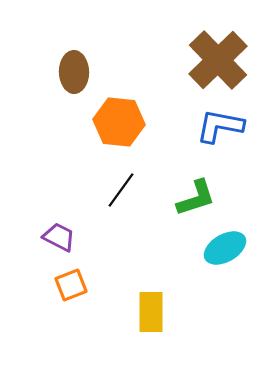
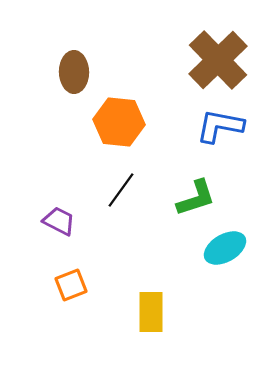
purple trapezoid: moved 16 px up
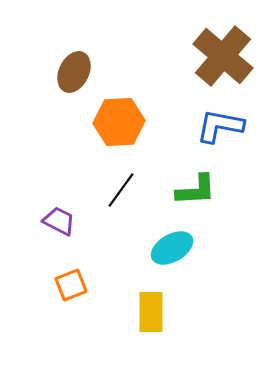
brown cross: moved 5 px right, 4 px up; rotated 6 degrees counterclockwise
brown ellipse: rotated 27 degrees clockwise
orange hexagon: rotated 9 degrees counterclockwise
green L-shape: moved 8 px up; rotated 15 degrees clockwise
cyan ellipse: moved 53 px left
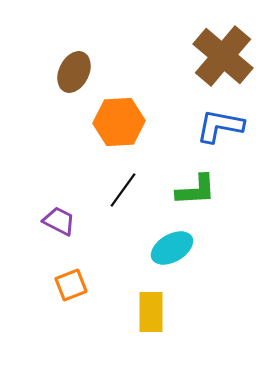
black line: moved 2 px right
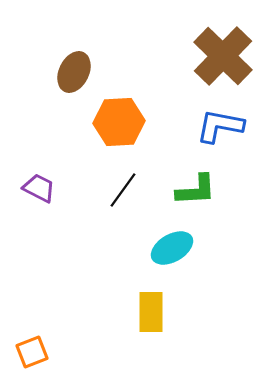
brown cross: rotated 4 degrees clockwise
purple trapezoid: moved 20 px left, 33 px up
orange square: moved 39 px left, 67 px down
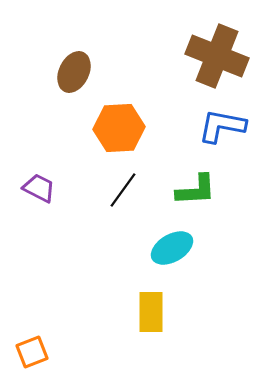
brown cross: moved 6 px left; rotated 22 degrees counterclockwise
orange hexagon: moved 6 px down
blue L-shape: moved 2 px right
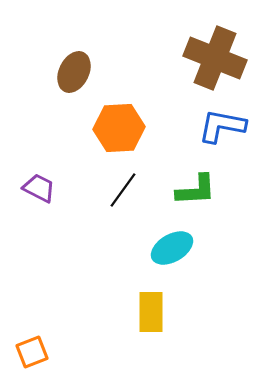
brown cross: moved 2 px left, 2 px down
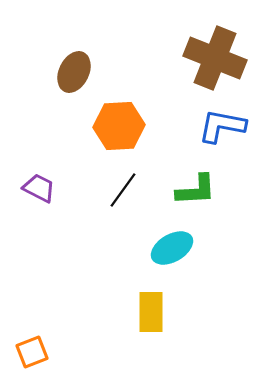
orange hexagon: moved 2 px up
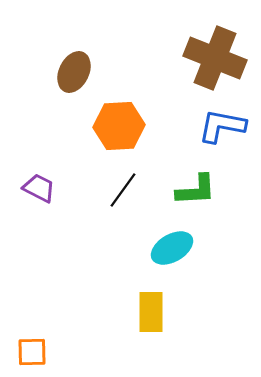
orange square: rotated 20 degrees clockwise
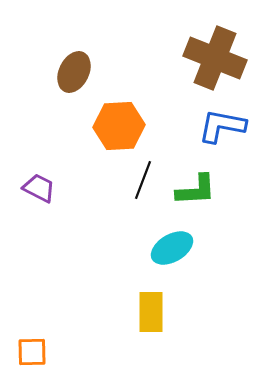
black line: moved 20 px right, 10 px up; rotated 15 degrees counterclockwise
